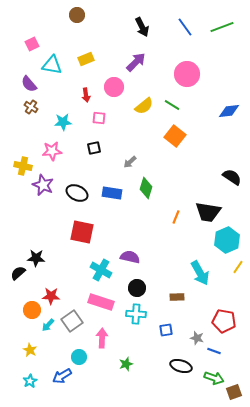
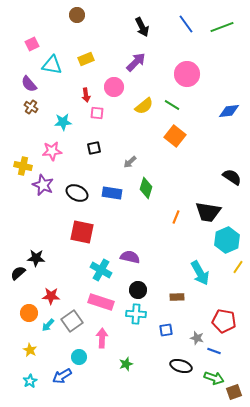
blue line at (185, 27): moved 1 px right, 3 px up
pink square at (99, 118): moved 2 px left, 5 px up
black circle at (137, 288): moved 1 px right, 2 px down
orange circle at (32, 310): moved 3 px left, 3 px down
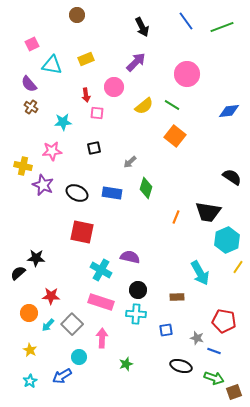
blue line at (186, 24): moved 3 px up
gray square at (72, 321): moved 3 px down; rotated 10 degrees counterclockwise
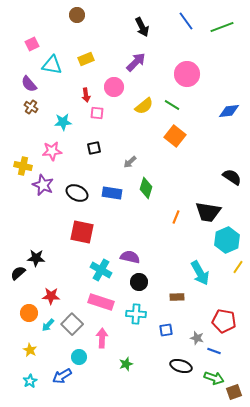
black circle at (138, 290): moved 1 px right, 8 px up
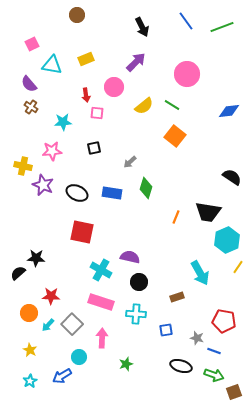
brown rectangle at (177, 297): rotated 16 degrees counterclockwise
green arrow at (214, 378): moved 3 px up
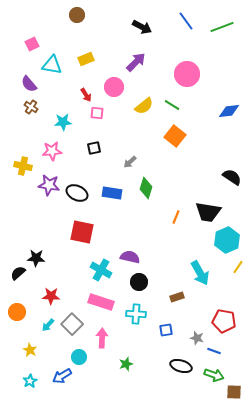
black arrow at (142, 27): rotated 36 degrees counterclockwise
red arrow at (86, 95): rotated 24 degrees counterclockwise
purple star at (43, 185): moved 6 px right; rotated 15 degrees counterclockwise
orange circle at (29, 313): moved 12 px left, 1 px up
brown square at (234, 392): rotated 21 degrees clockwise
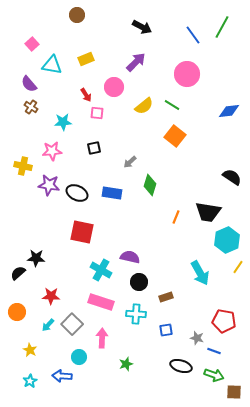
blue line at (186, 21): moved 7 px right, 14 px down
green line at (222, 27): rotated 40 degrees counterclockwise
pink square at (32, 44): rotated 16 degrees counterclockwise
green diamond at (146, 188): moved 4 px right, 3 px up
brown rectangle at (177, 297): moved 11 px left
blue arrow at (62, 376): rotated 36 degrees clockwise
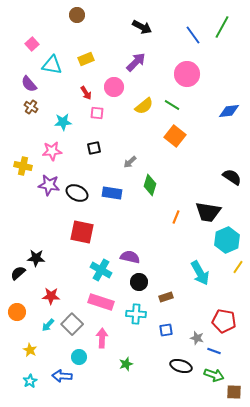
red arrow at (86, 95): moved 2 px up
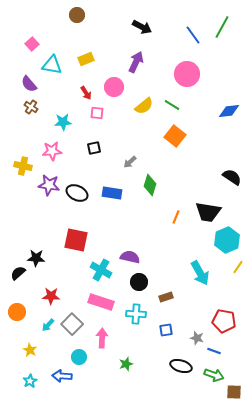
purple arrow at (136, 62): rotated 20 degrees counterclockwise
red square at (82, 232): moved 6 px left, 8 px down
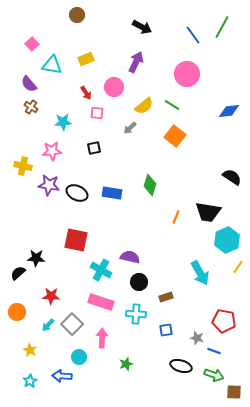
gray arrow at (130, 162): moved 34 px up
